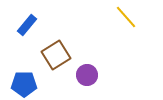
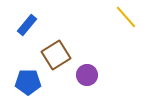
blue pentagon: moved 4 px right, 2 px up
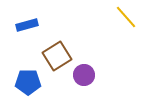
blue rectangle: rotated 35 degrees clockwise
brown square: moved 1 px right, 1 px down
purple circle: moved 3 px left
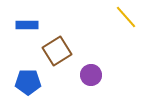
blue rectangle: rotated 15 degrees clockwise
brown square: moved 5 px up
purple circle: moved 7 px right
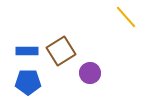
blue rectangle: moved 26 px down
brown square: moved 4 px right
purple circle: moved 1 px left, 2 px up
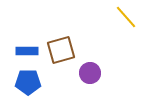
brown square: moved 1 px up; rotated 16 degrees clockwise
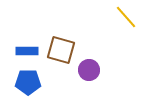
brown square: rotated 32 degrees clockwise
purple circle: moved 1 px left, 3 px up
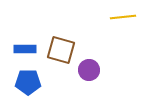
yellow line: moved 3 px left; rotated 55 degrees counterclockwise
blue rectangle: moved 2 px left, 2 px up
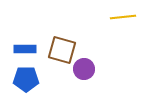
brown square: moved 1 px right
purple circle: moved 5 px left, 1 px up
blue pentagon: moved 2 px left, 3 px up
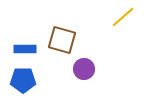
yellow line: rotated 35 degrees counterclockwise
brown square: moved 10 px up
blue pentagon: moved 3 px left, 1 px down
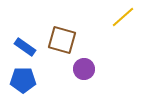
blue rectangle: moved 2 px up; rotated 35 degrees clockwise
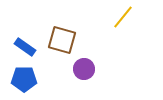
yellow line: rotated 10 degrees counterclockwise
blue pentagon: moved 1 px right, 1 px up
